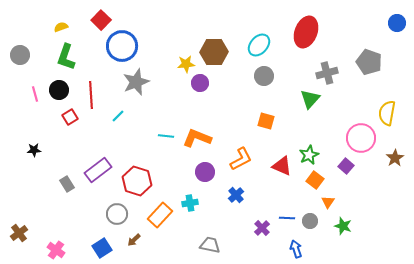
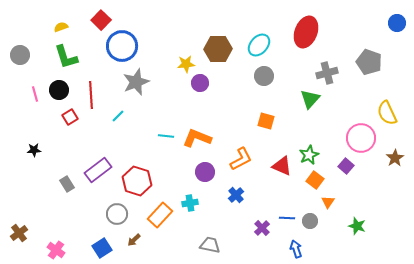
brown hexagon at (214, 52): moved 4 px right, 3 px up
green L-shape at (66, 57): rotated 36 degrees counterclockwise
yellow semicircle at (387, 113): rotated 35 degrees counterclockwise
green star at (343, 226): moved 14 px right
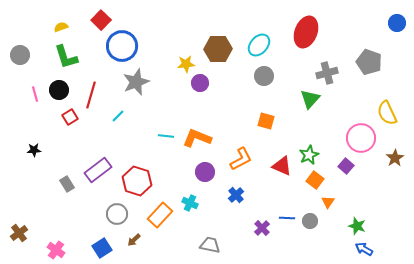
red line at (91, 95): rotated 20 degrees clockwise
cyan cross at (190, 203): rotated 35 degrees clockwise
blue arrow at (296, 249): moved 68 px right; rotated 42 degrees counterclockwise
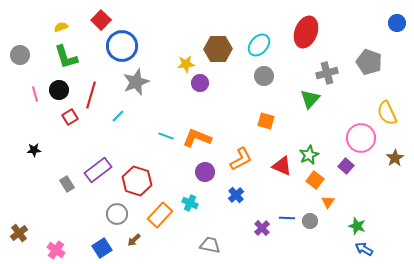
cyan line at (166, 136): rotated 14 degrees clockwise
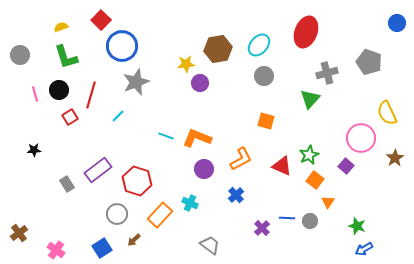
brown hexagon at (218, 49): rotated 8 degrees counterclockwise
purple circle at (205, 172): moved 1 px left, 3 px up
gray trapezoid at (210, 245): rotated 25 degrees clockwise
blue arrow at (364, 249): rotated 60 degrees counterclockwise
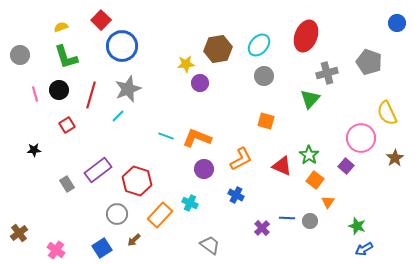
red ellipse at (306, 32): moved 4 px down
gray star at (136, 82): moved 8 px left, 7 px down
red square at (70, 117): moved 3 px left, 8 px down
green star at (309, 155): rotated 12 degrees counterclockwise
blue cross at (236, 195): rotated 21 degrees counterclockwise
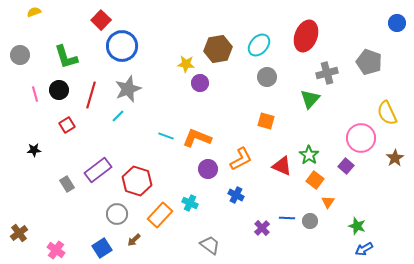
yellow semicircle at (61, 27): moved 27 px left, 15 px up
yellow star at (186, 64): rotated 12 degrees clockwise
gray circle at (264, 76): moved 3 px right, 1 px down
purple circle at (204, 169): moved 4 px right
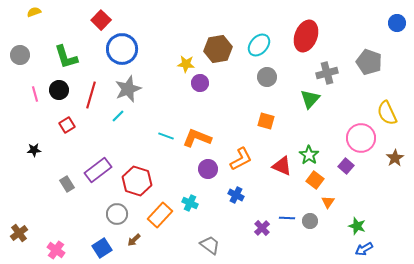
blue circle at (122, 46): moved 3 px down
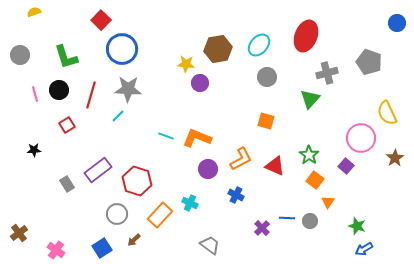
gray star at (128, 89): rotated 24 degrees clockwise
red triangle at (282, 166): moved 7 px left
